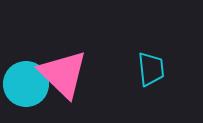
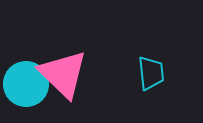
cyan trapezoid: moved 4 px down
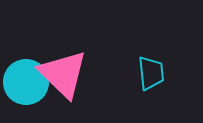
cyan circle: moved 2 px up
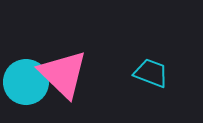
cyan trapezoid: rotated 63 degrees counterclockwise
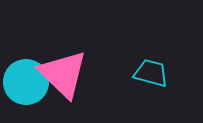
cyan trapezoid: rotated 6 degrees counterclockwise
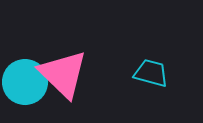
cyan circle: moved 1 px left
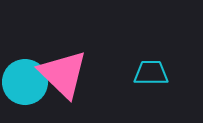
cyan trapezoid: rotated 15 degrees counterclockwise
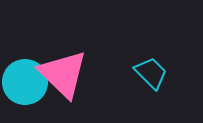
cyan trapezoid: rotated 45 degrees clockwise
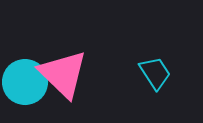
cyan trapezoid: moved 4 px right; rotated 12 degrees clockwise
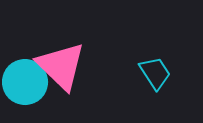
pink triangle: moved 2 px left, 8 px up
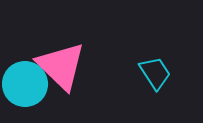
cyan circle: moved 2 px down
